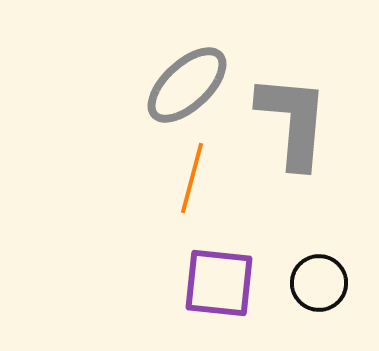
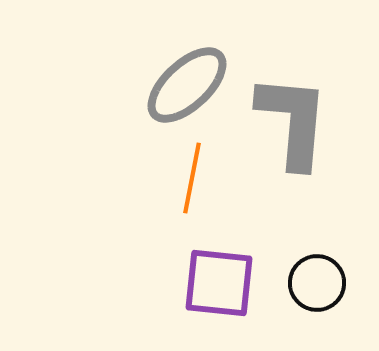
orange line: rotated 4 degrees counterclockwise
black circle: moved 2 px left
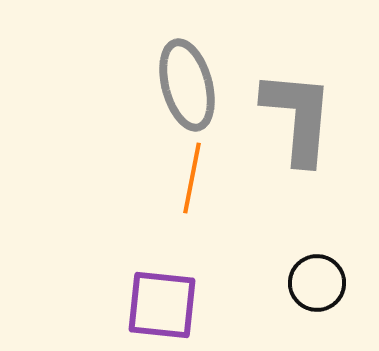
gray ellipse: rotated 62 degrees counterclockwise
gray L-shape: moved 5 px right, 4 px up
purple square: moved 57 px left, 22 px down
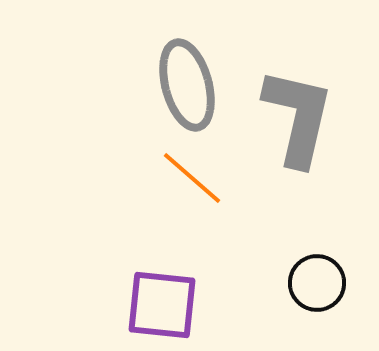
gray L-shape: rotated 8 degrees clockwise
orange line: rotated 60 degrees counterclockwise
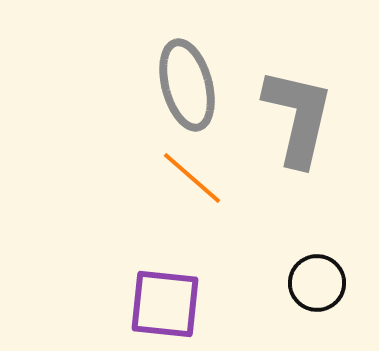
purple square: moved 3 px right, 1 px up
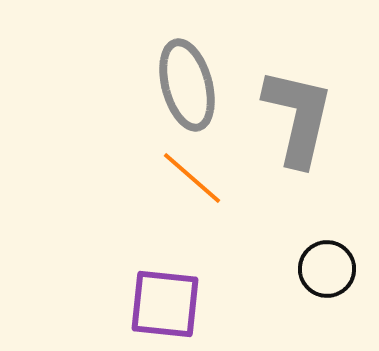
black circle: moved 10 px right, 14 px up
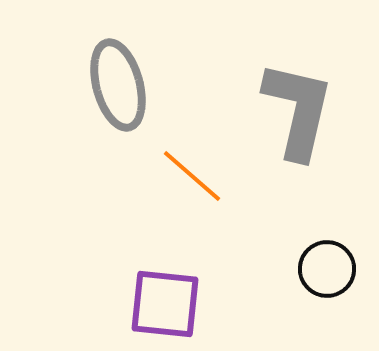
gray ellipse: moved 69 px left
gray L-shape: moved 7 px up
orange line: moved 2 px up
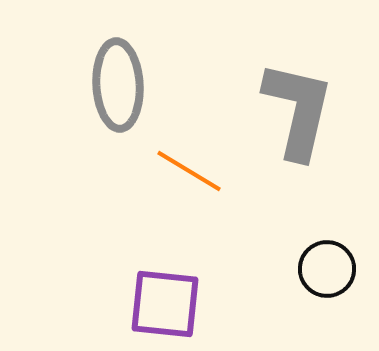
gray ellipse: rotated 12 degrees clockwise
orange line: moved 3 px left, 5 px up; rotated 10 degrees counterclockwise
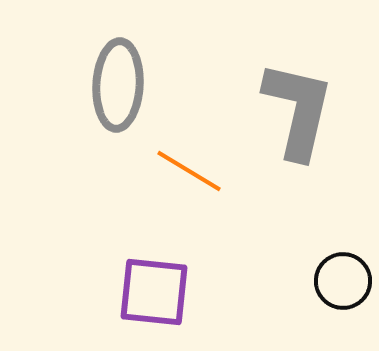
gray ellipse: rotated 6 degrees clockwise
black circle: moved 16 px right, 12 px down
purple square: moved 11 px left, 12 px up
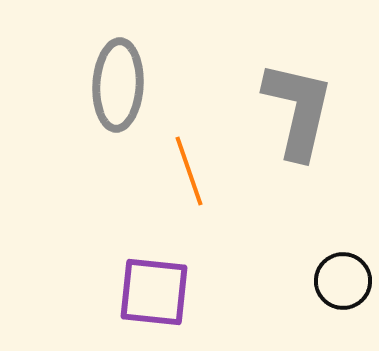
orange line: rotated 40 degrees clockwise
